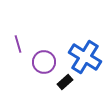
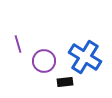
purple circle: moved 1 px up
black rectangle: rotated 35 degrees clockwise
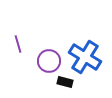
purple circle: moved 5 px right
black rectangle: rotated 21 degrees clockwise
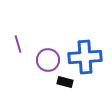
blue cross: rotated 36 degrees counterclockwise
purple circle: moved 1 px left, 1 px up
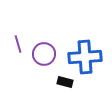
purple circle: moved 4 px left, 6 px up
